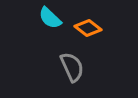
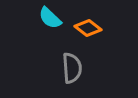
gray semicircle: moved 1 px down; rotated 20 degrees clockwise
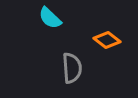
orange diamond: moved 19 px right, 12 px down
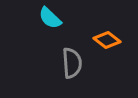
gray semicircle: moved 5 px up
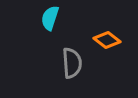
cyan semicircle: rotated 65 degrees clockwise
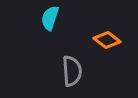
gray semicircle: moved 8 px down
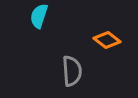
cyan semicircle: moved 11 px left, 2 px up
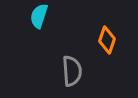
orange diamond: rotated 72 degrees clockwise
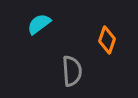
cyan semicircle: moved 8 px down; rotated 35 degrees clockwise
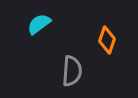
gray semicircle: rotated 8 degrees clockwise
